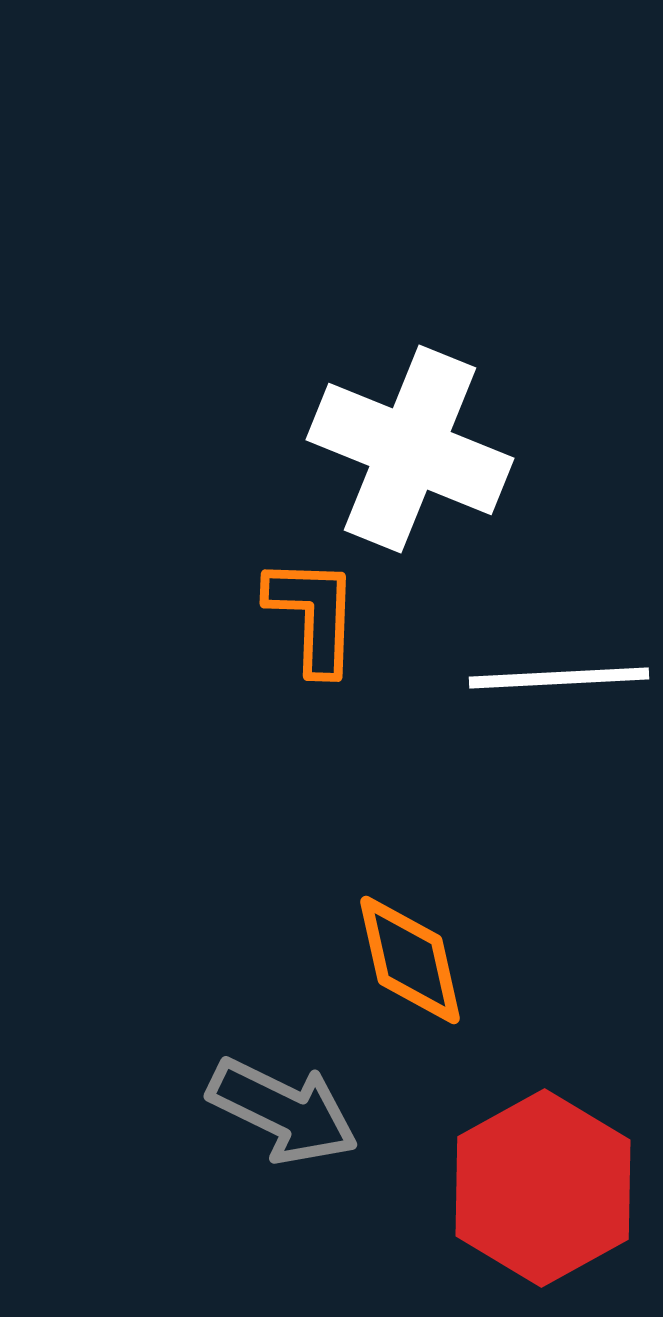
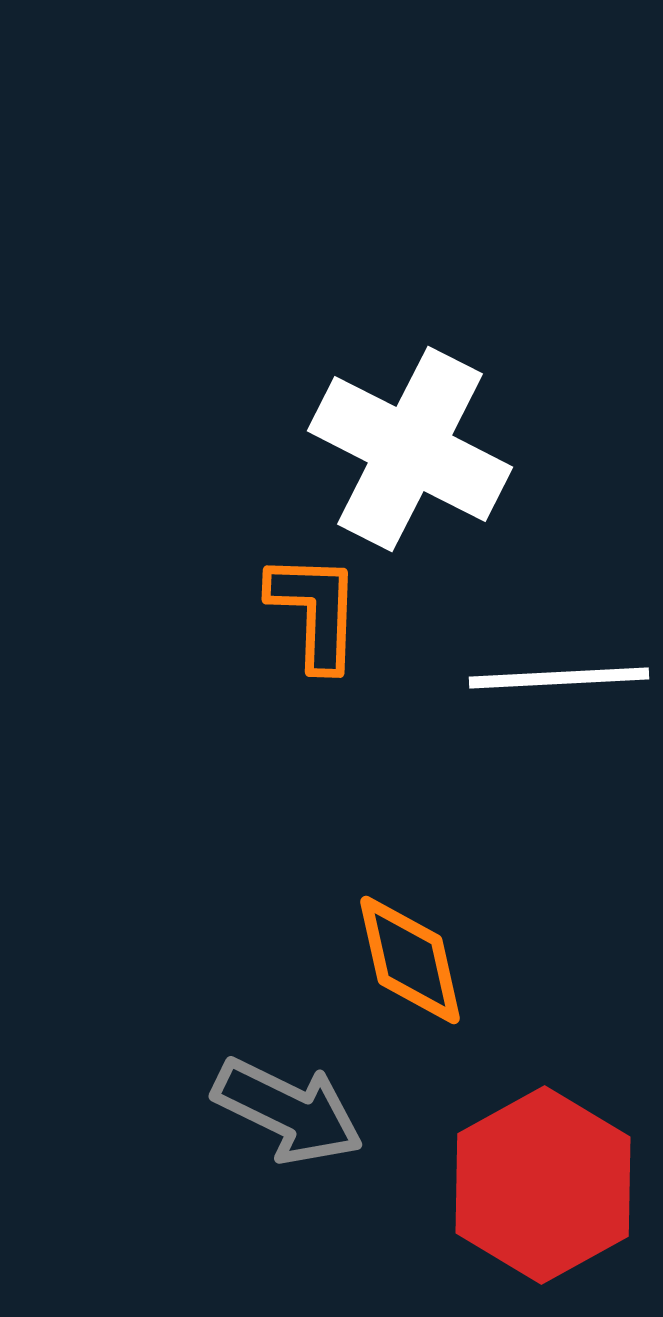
white cross: rotated 5 degrees clockwise
orange L-shape: moved 2 px right, 4 px up
gray arrow: moved 5 px right
red hexagon: moved 3 px up
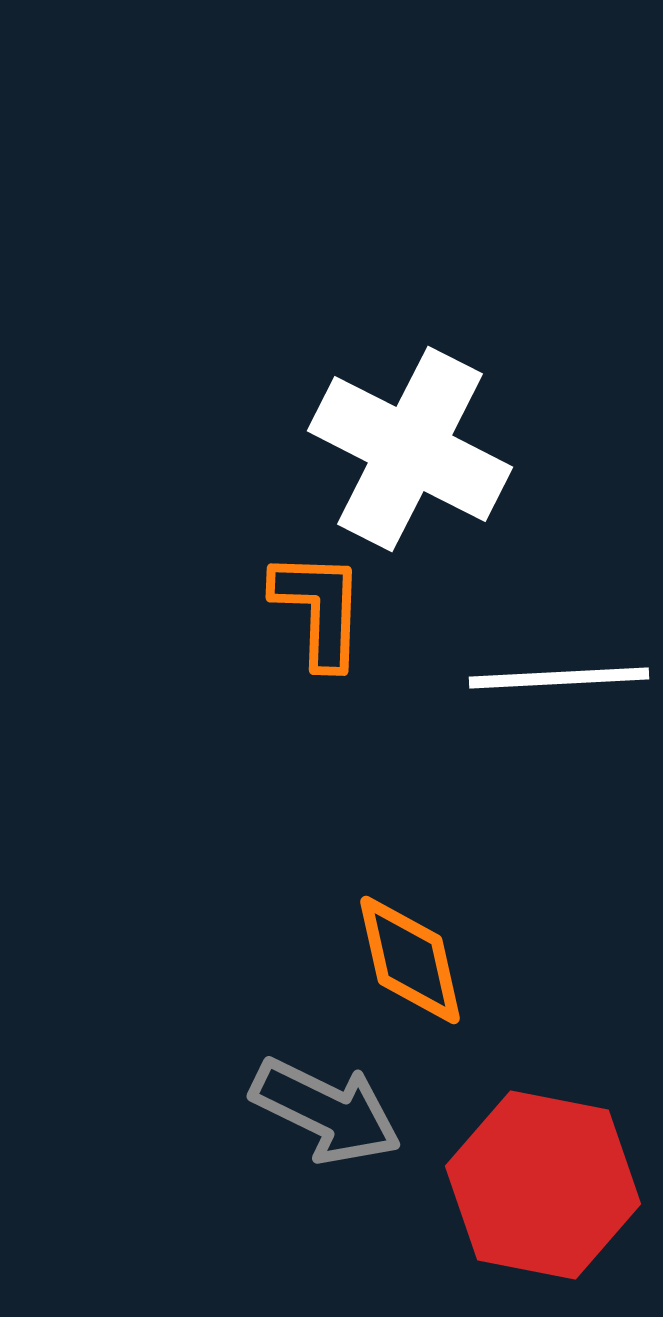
orange L-shape: moved 4 px right, 2 px up
gray arrow: moved 38 px right
red hexagon: rotated 20 degrees counterclockwise
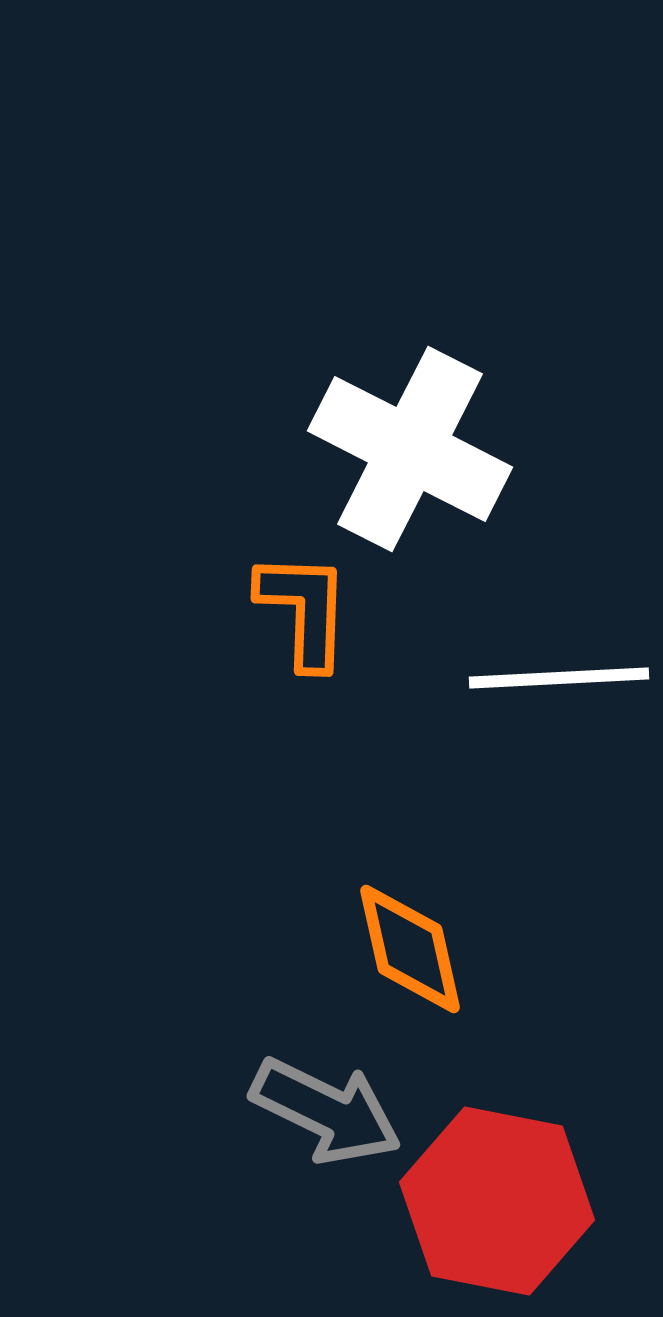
orange L-shape: moved 15 px left, 1 px down
orange diamond: moved 11 px up
red hexagon: moved 46 px left, 16 px down
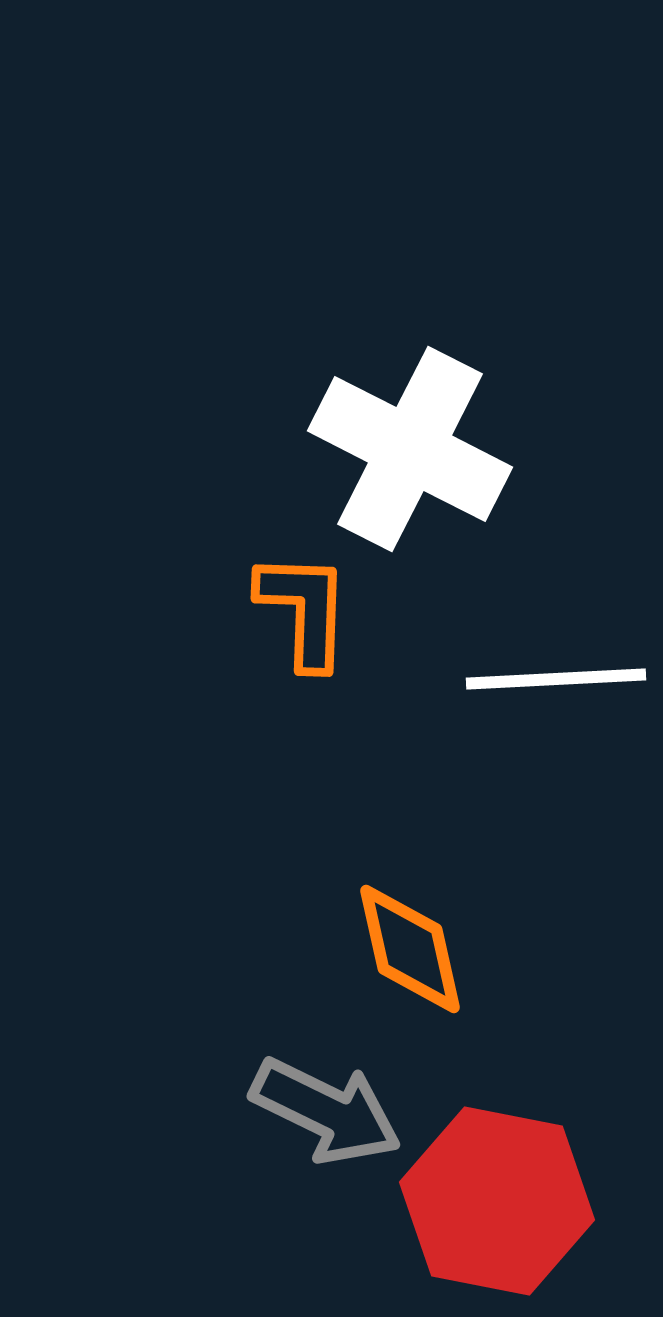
white line: moved 3 px left, 1 px down
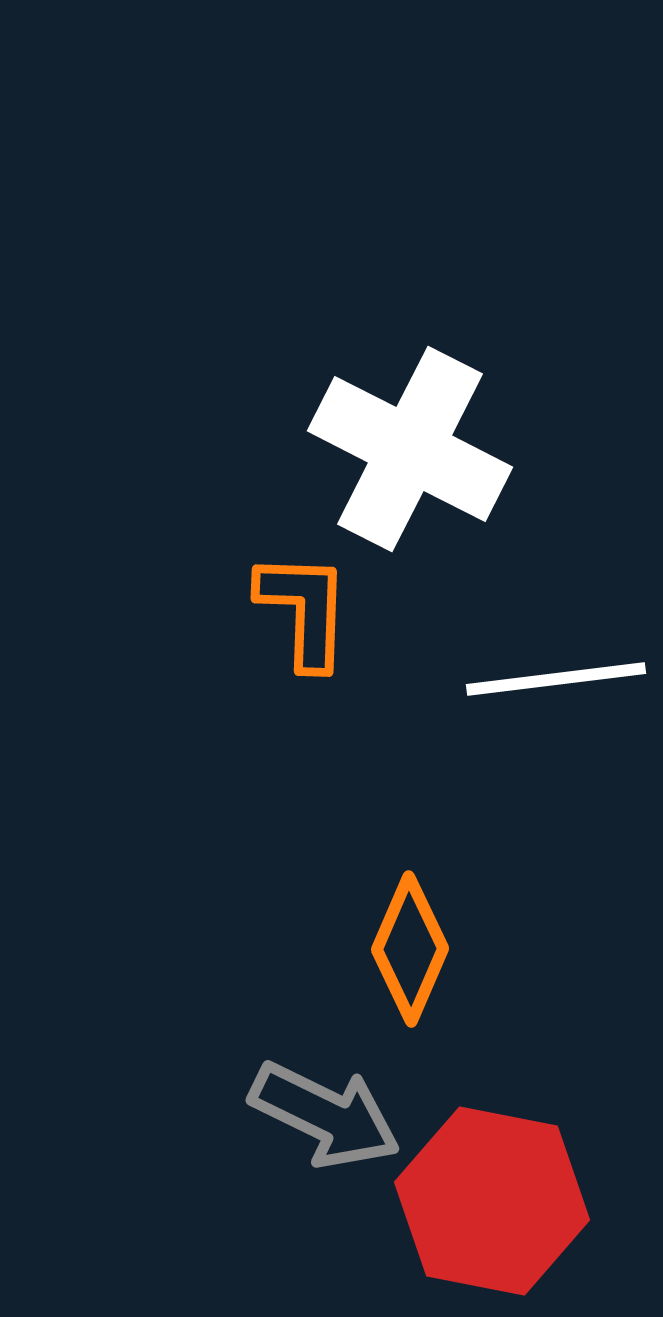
white line: rotated 4 degrees counterclockwise
orange diamond: rotated 36 degrees clockwise
gray arrow: moved 1 px left, 4 px down
red hexagon: moved 5 px left
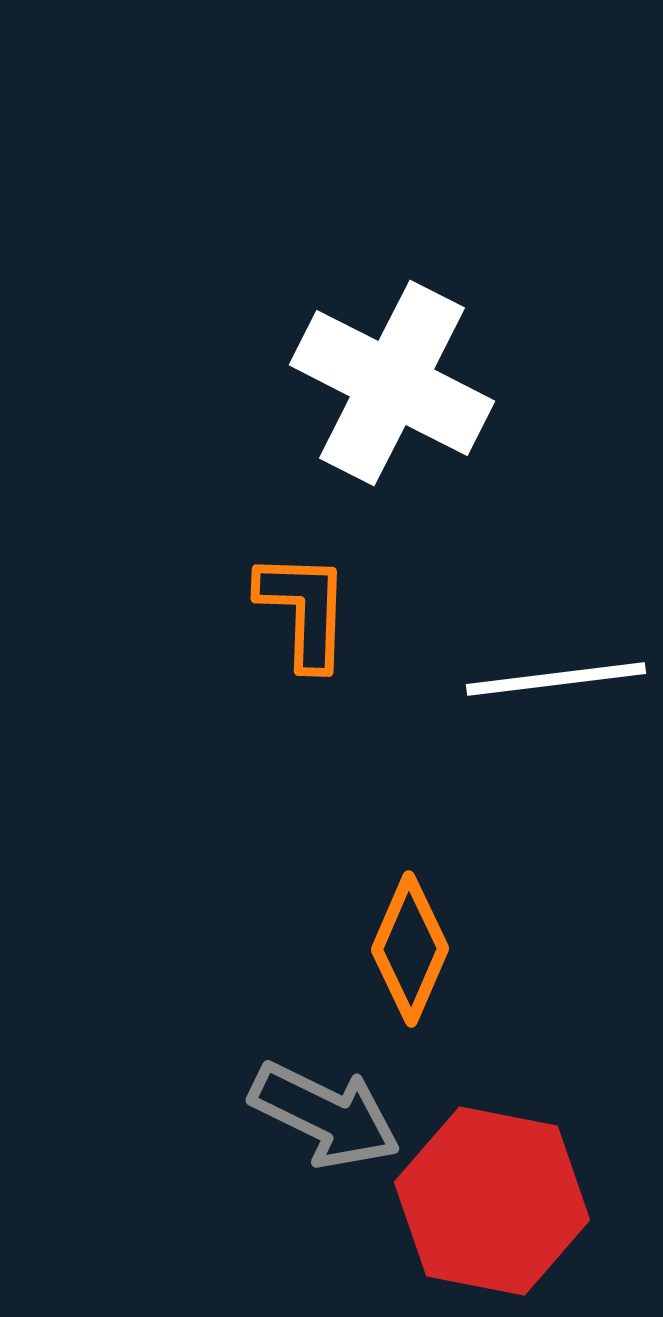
white cross: moved 18 px left, 66 px up
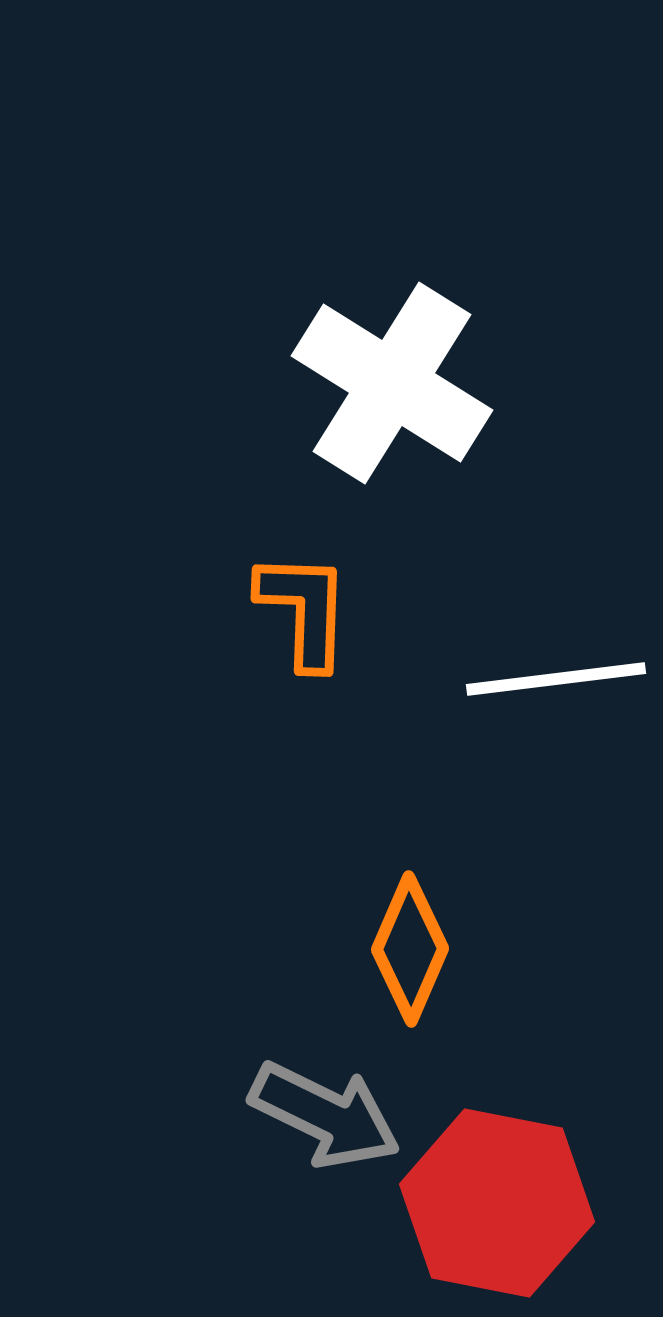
white cross: rotated 5 degrees clockwise
red hexagon: moved 5 px right, 2 px down
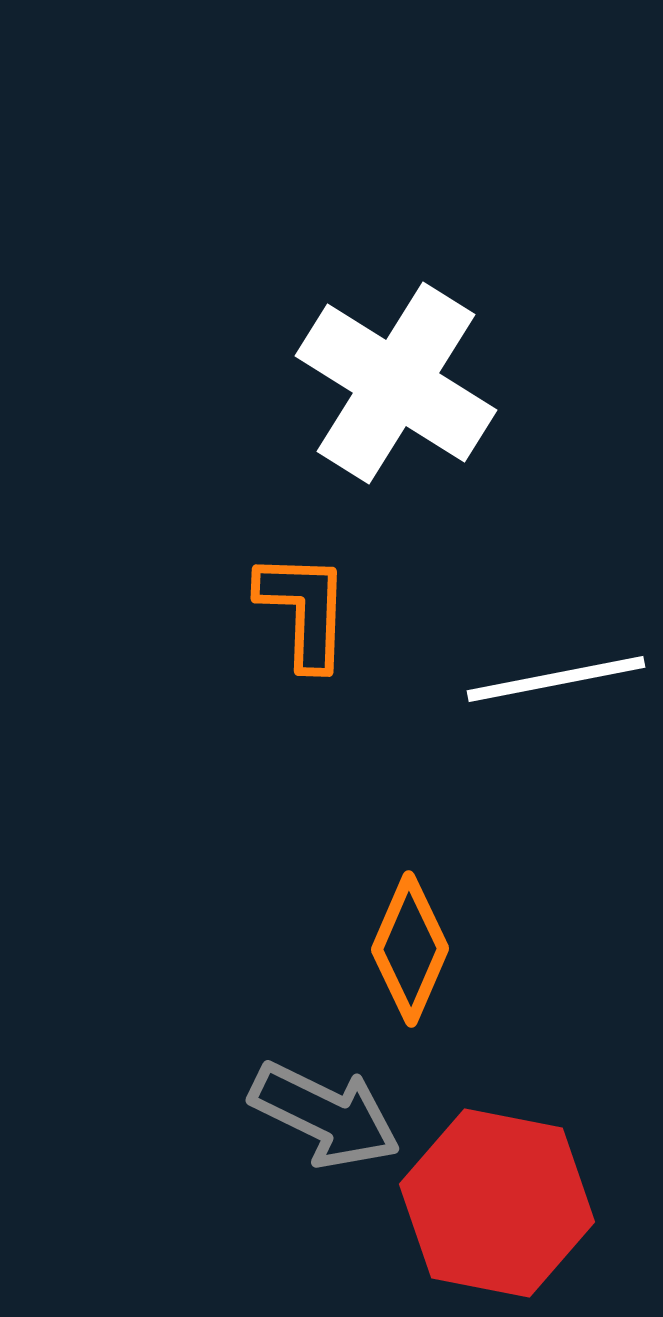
white cross: moved 4 px right
white line: rotated 4 degrees counterclockwise
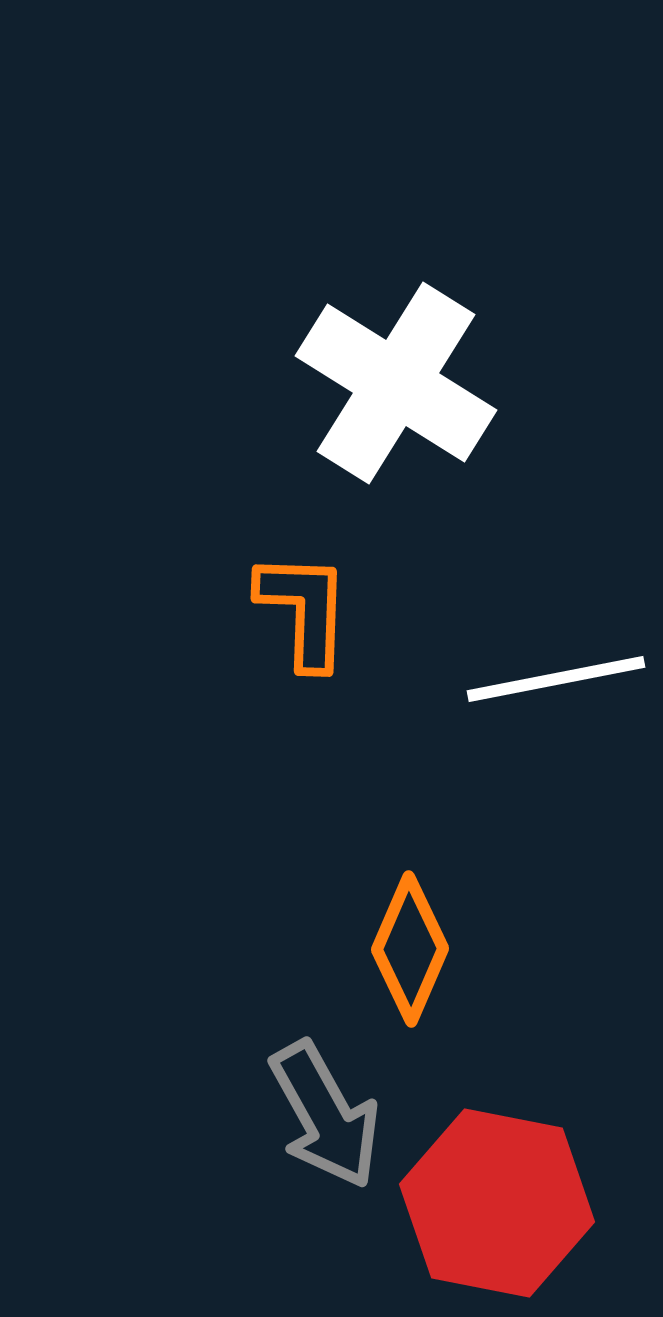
gray arrow: rotated 35 degrees clockwise
